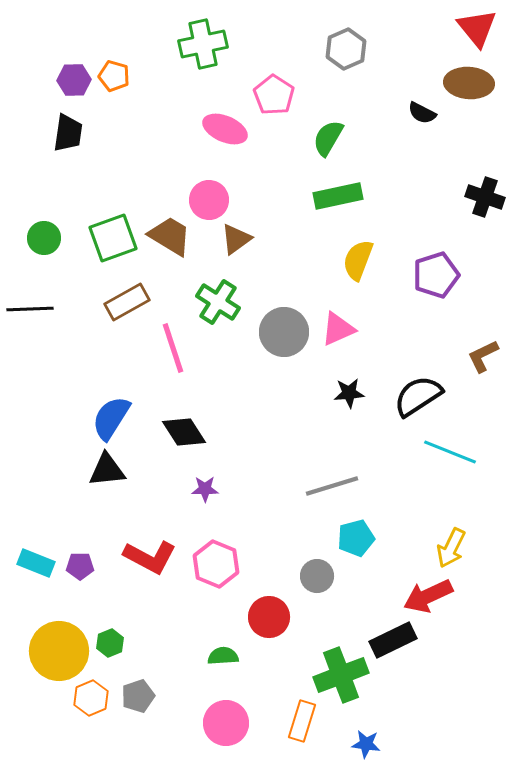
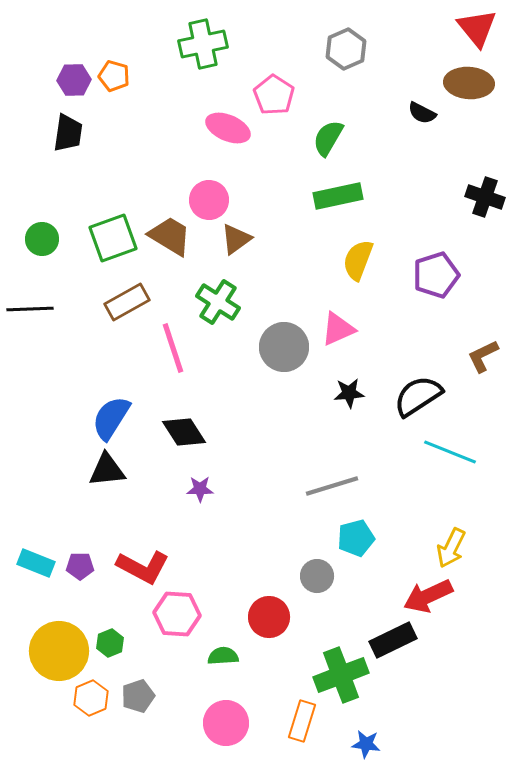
pink ellipse at (225, 129): moved 3 px right, 1 px up
green circle at (44, 238): moved 2 px left, 1 px down
gray circle at (284, 332): moved 15 px down
purple star at (205, 489): moved 5 px left
red L-shape at (150, 557): moved 7 px left, 10 px down
pink hexagon at (216, 564): moved 39 px left, 50 px down; rotated 18 degrees counterclockwise
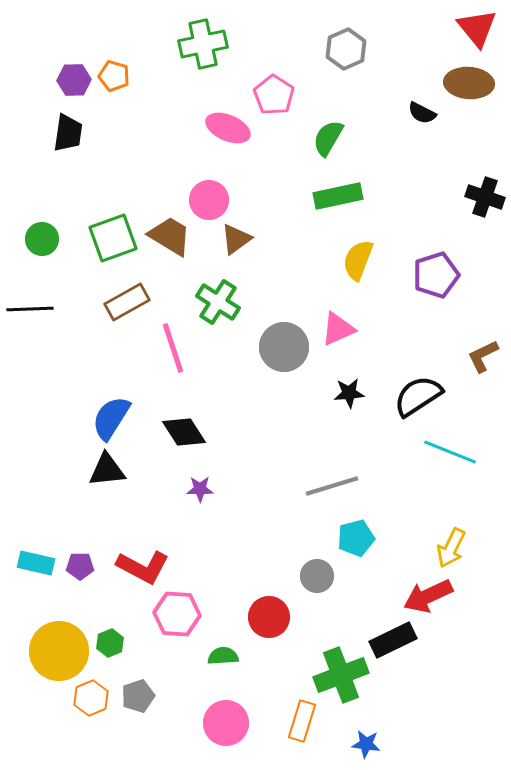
cyan rectangle at (36, 563): rotated 9 degrees counterclockwise
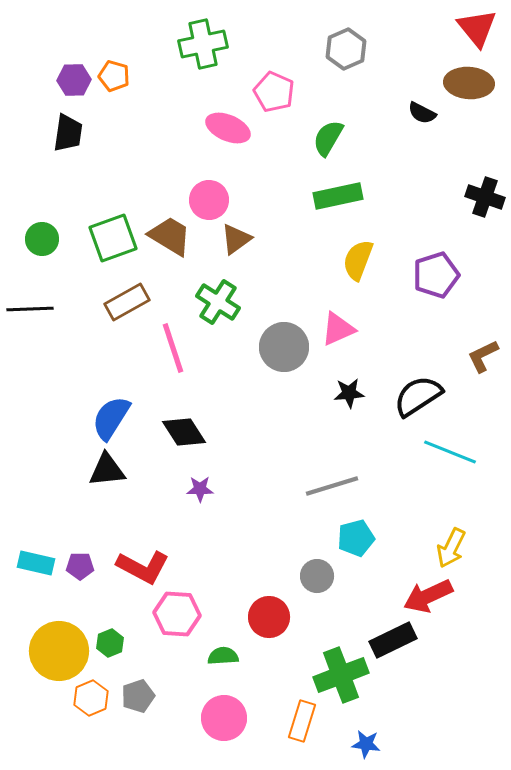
pink pentagon at (274, 95): moved 3 px up; rotated 9 degrees counterclockwise
pink circle at (226, 723): moved 2 px left, 5 px up
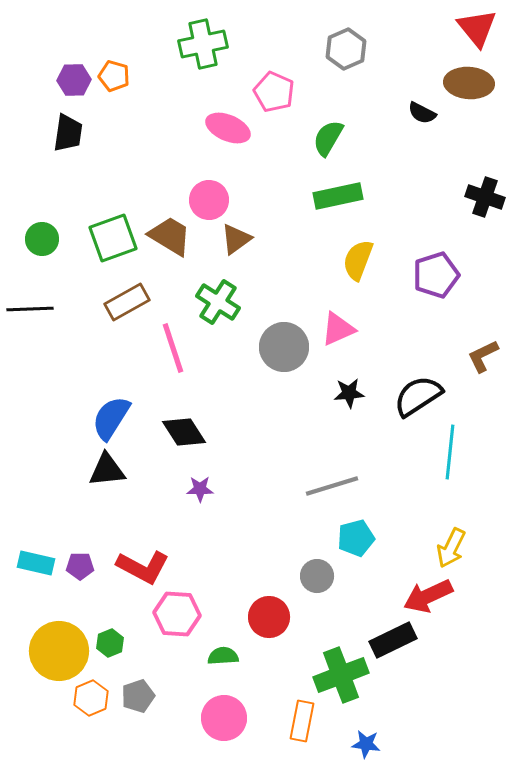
cyan line at (450, 452): rotated 74 degrees clockwise
orange rectangle at (302, 721): rotated 6 degrees counterclockwise
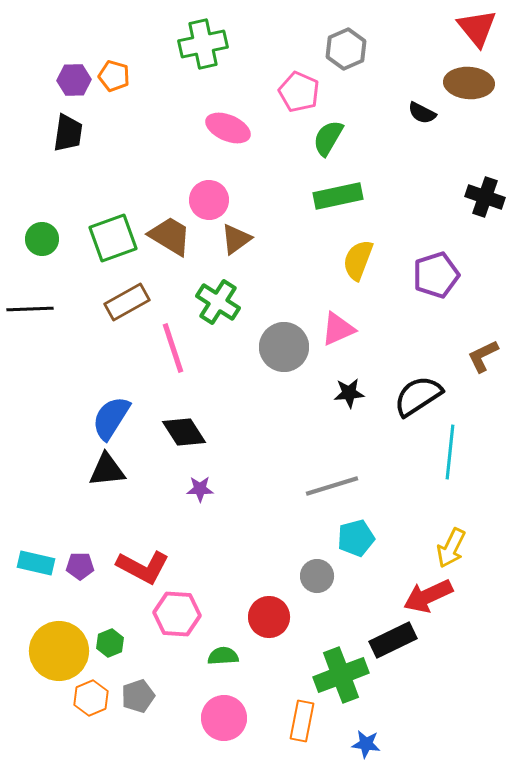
pink pentagon at (274, 92): moved 25 px right
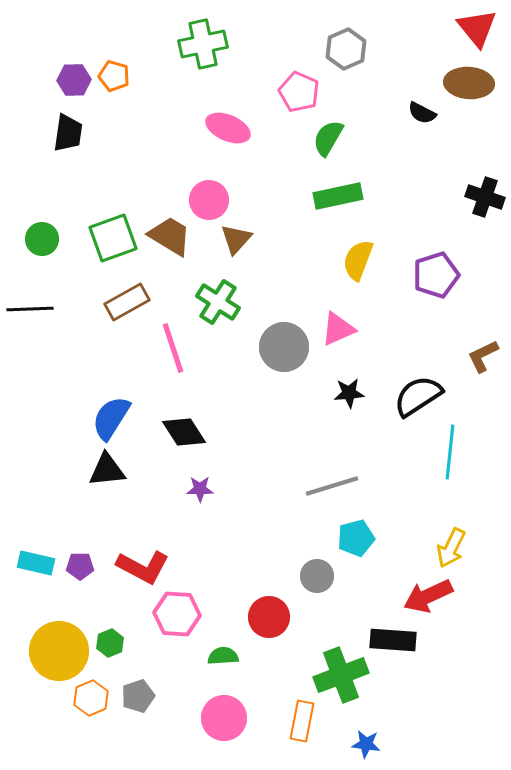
brown triangle at (236, 239): rotated 12 degrees counterclockwise
black rectangle at (393, 640): rotated 30 degrees clockwise
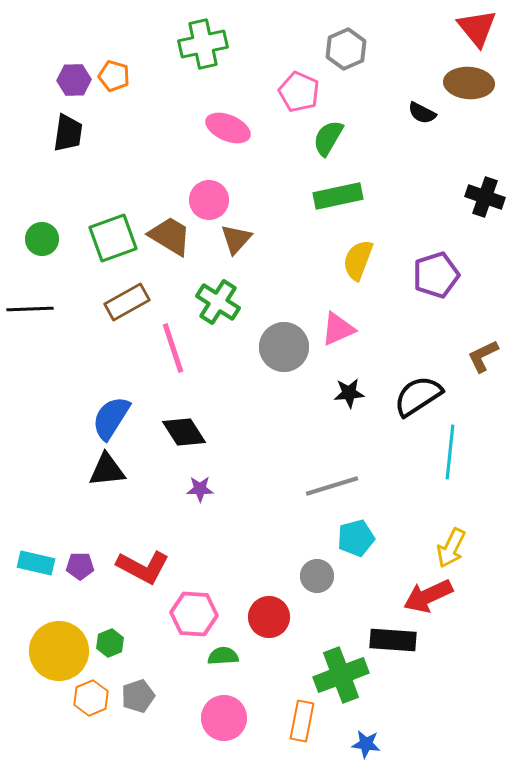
pink hexagon at (177, 614): moved 17 px right
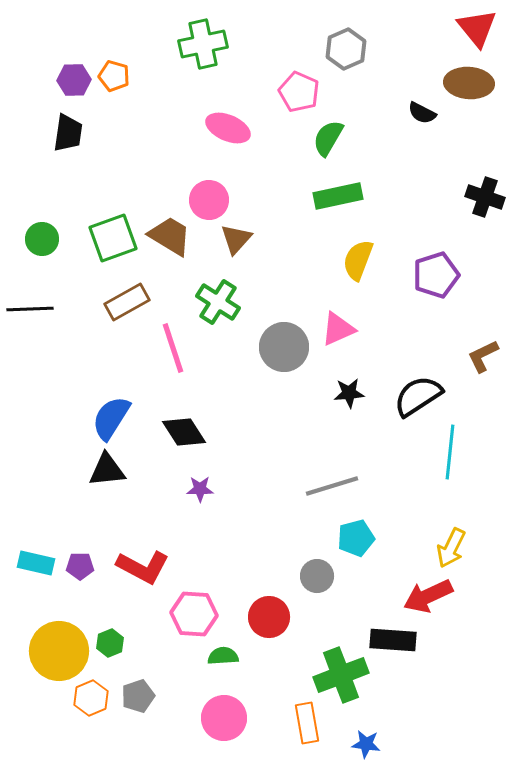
orange rectangle at (302, 721): moved 5 px right, 2 px down; rotated 21 degrees counterclockwise
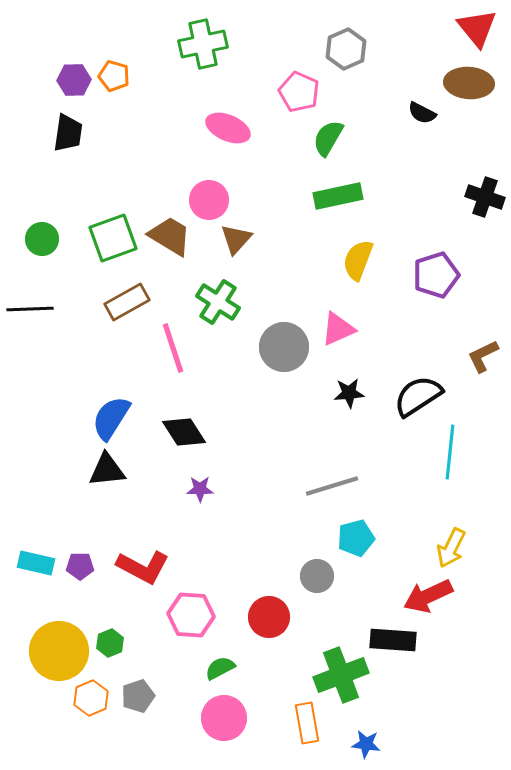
pink hexagon at (194, 614): moved 3 px left, 1 px down
green semicircle at (223, 656): moved 3 px left, 12 px down; rotated 24 degrees counterclockwise
